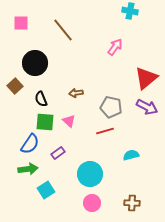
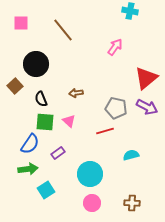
black circle: moved 1 px right, 1 px down
gray pentagon: moved 5 px right, 1 px down
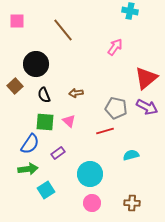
pink square: moved 4 px left, 2 px up
black semicircle: moved 3 px right, 4 px up
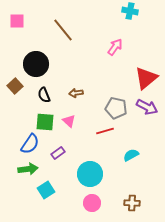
cyan semicircle: rotated 14 degrees counterclockwise
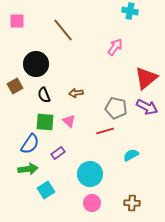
brown square: rotated 14 degrees clockwise
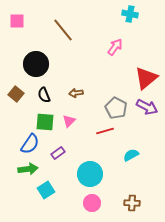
cyan cross: moved 3 px down
brown square: moved 1 px right, 8 px down; rotated 21 degrees counterclockwise
gray pentagon: rotated 15 degrees clockwise
pink triangle: rotated 32 degrees clockwise
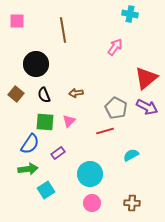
brown line: rotated 30 degrees clockwise
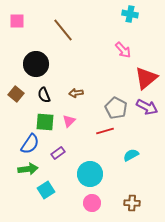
brown line: rotated 30 degrees counterclockwise
pink arrow: moved 8 px right, 3 px down; rotated 102 degrees clockwise
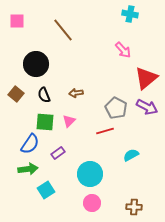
brown cross: moved 2 px right, 4 px down
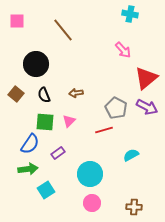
red line: moved 1 px left, 1 px up
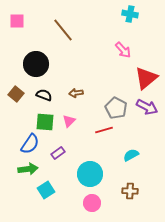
black semicircle: rotated 133 degrees clockwise
brown cross: moved 4 px left, 16 px up
